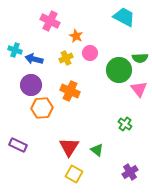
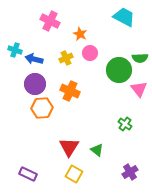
orange star: moved 4 px right, 2 px up
purple circle: moved 4 px right, 1 px up
purple rectangle: moved 10 px right, 29 px down
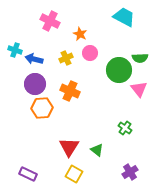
green cross: moved 4 px down
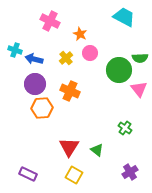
yellow cross: rotated 16 degrees counterclockwise
yellow square: moved 1 px down
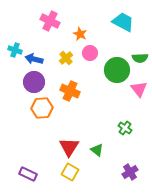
cyan trapezoid: moved 1 px left, 5 px down
green circle: moved 2 px left
purple circle: moved 1 px left, 2 px up
yellow square: moved 4 px left, 3 px up
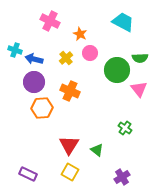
red triangle: moved 2 px up
purple cross: moved 8 px left, 5 px down
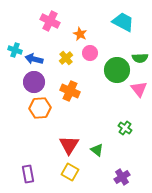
orange hexagon: moved 2 px left
purple rectangle: rotated 54 degrees clockwise
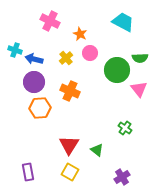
purple rectangle: moved 2 px up
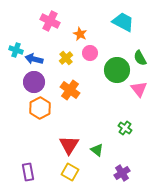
cyan cross: moved 1 px right
green semicircle: rotated 63 degrees clockwise
orange cross: moved 1 px up; rotated 12 degrees clockwise
orange hexagon: rotated 25 degrees counterclockwise
purple cross: moved 4 px up
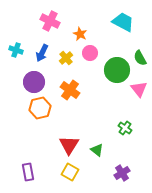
blue arrow: moved 8 px right, 6 px up; rotated 78 degrees counterclockwise
orange hexagon: rotated 15 degrees clockwise
